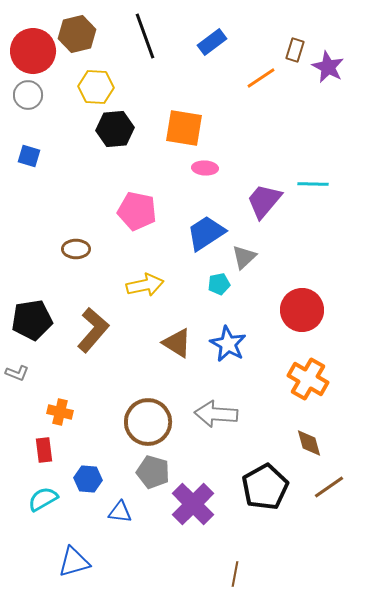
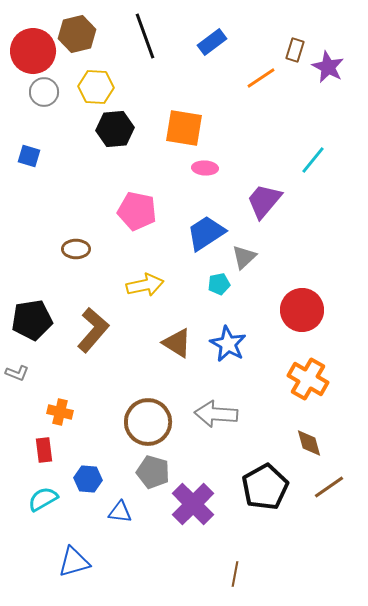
gray circle at (28, 95): moved 16 px right, 3 px up
cyan line at (313, 184): moved 24 px up; rotated 52 degrees counterclockwise
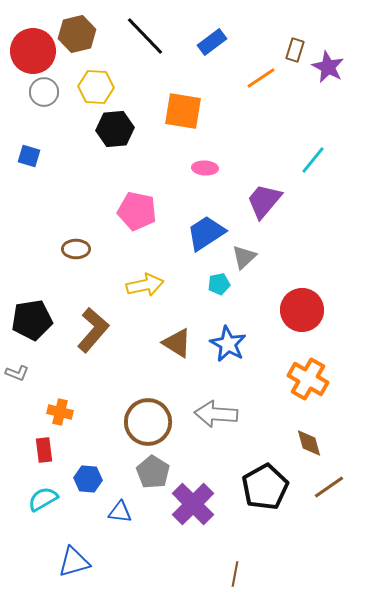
black line at (145, 36): rotated 24 degrees counterclockwise
orange square at (184, 128): moved 1 px left, 17 px up
gray pentagon at (153, 472): rotated 16 degrees clockwise
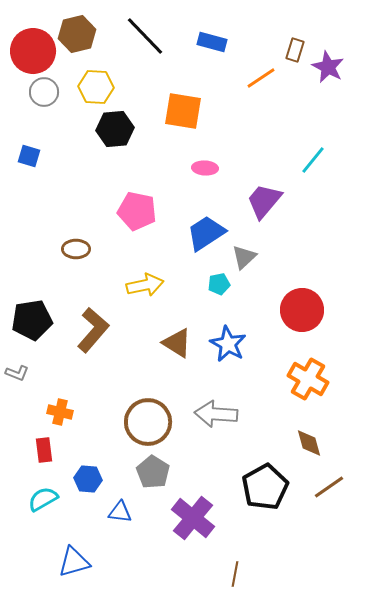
blue rectangle at (212, 42): rotated 52 degrees clockwise
purple cross at (193, 504): moved 14 px down; rotated 6 degrees counterclockwise
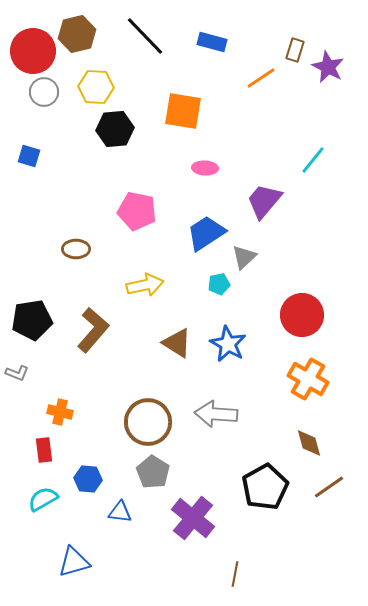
red circle at (302, 310): moved 5 px down
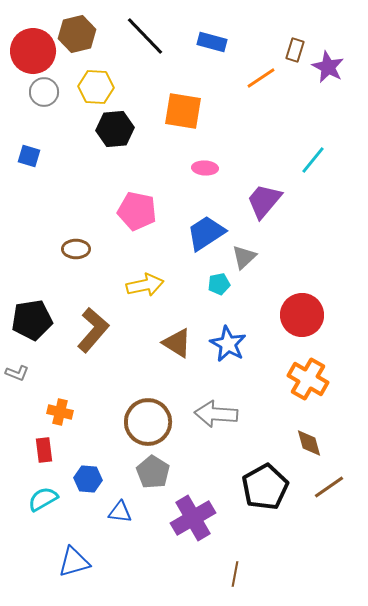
purple cross at (193, 518): rotated 21 degrees clockwise
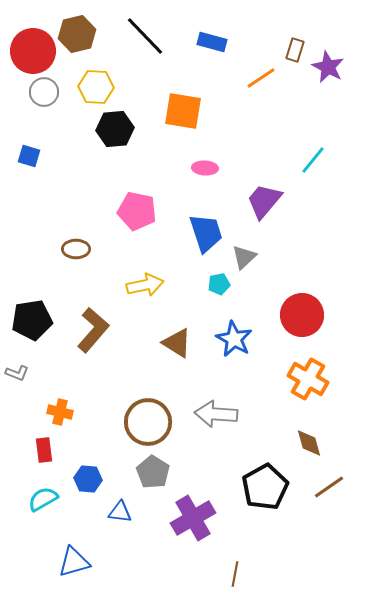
blue trapezoid at (206, 233): rotated 105 degrees clockwise
blue star at (228, 344): moved 6 px right, 5 px up
